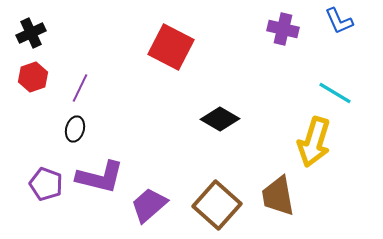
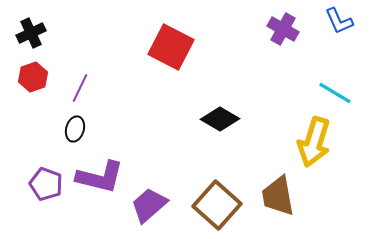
purple cross: rotated 16 degrees clockwise
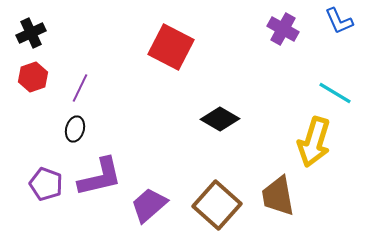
purple L-shape: rotated 27 degrees counterclockwise
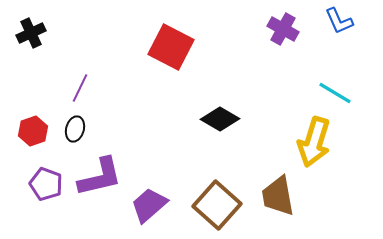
red hexagon: moved 54 px down
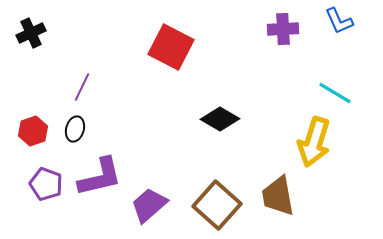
purple cross: rotated 32 degrees counterclockwise
purple line: moved 2 px right, 1 px up
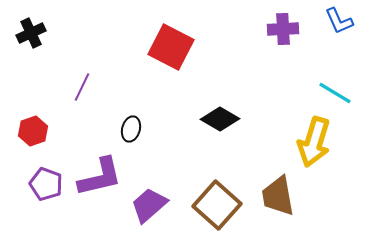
black ellipse: moved 56 px right
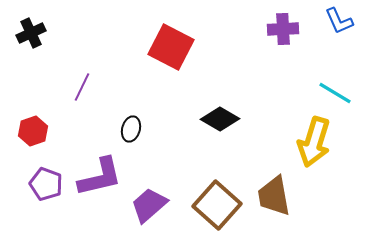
brown trapezoid: moved 4 px left
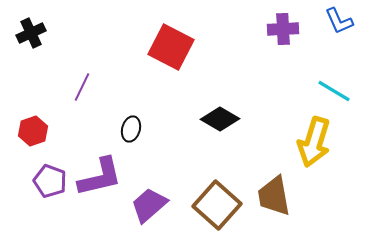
cyan line: moved 1 px left, 2 px up
purple pentagon: moved 4 px right, 3 px up
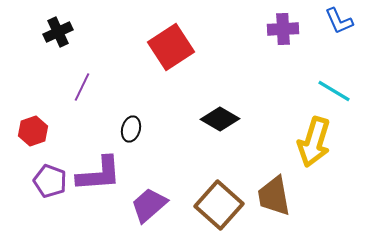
black cross: moved 27 px right, 1 px up
red square: rotated 30 degrees clockwise
purple L-shape: moved 1 px left, 3 px up; rotated 9 degrees clockwise
brown square: moved 2 px right
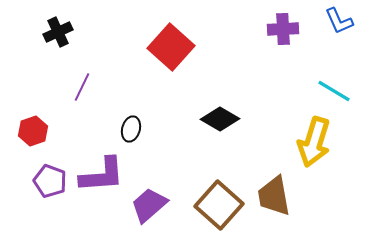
red square: rotated 15 degrees counterclockwise
purple L-shape: moved 3 px right, 1 px down
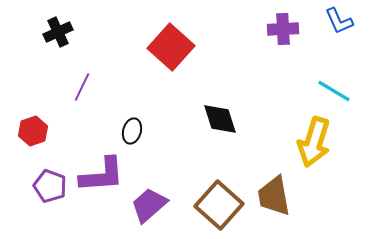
black diamond: rotated 42 degrees clockwise
black ellipse: moved 1 px right, 2 px down
purple pentagon: moved 5 px down
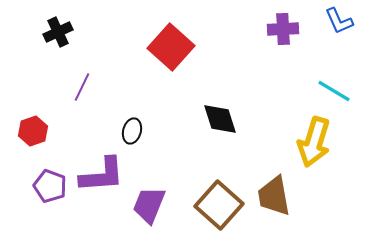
purple trapezoid: rotated 27 degrees counterclockwise
